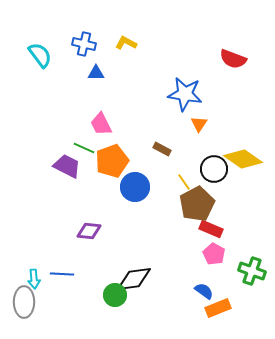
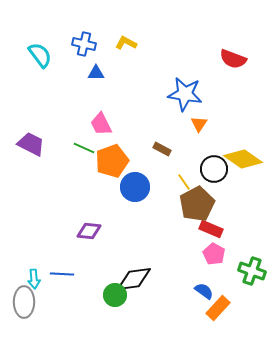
purple trapezoid: moved 36 px left, 22 px up
orange rectangle: rotated 25 degrees counterclockwise
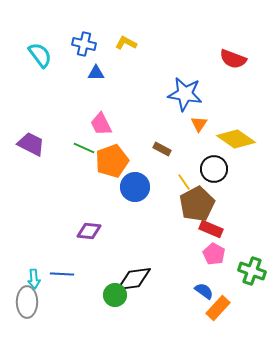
yellow diamond: moved 7 px left, 20 px up
gray ellipse: moved 3 px right
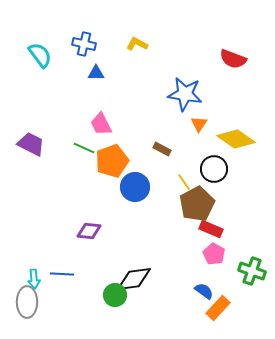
yellow L-shape: moved 11 px right, 1 px down
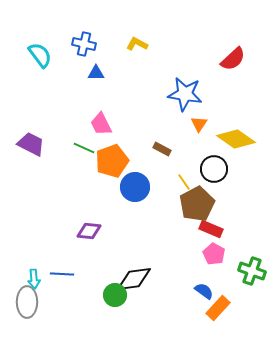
red semicircle: rotated 64 degrees counterclockwise
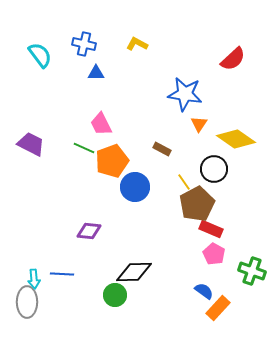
black diamond: moved 7 px up; rotated 6 degrees clockwise
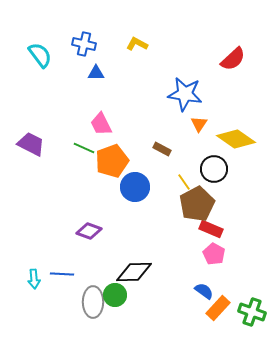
purple diamond: rotated 15 degrees clockwise
green cross: moved 41 px down
gray ellipse: moved 66 px right
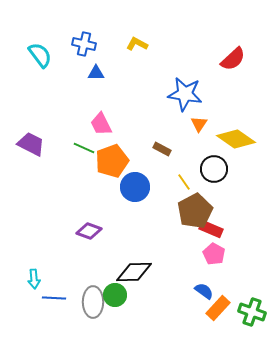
brown pentagon: moved 2 px left, 7 px down
blue line: moved 8 px left, 24 px down
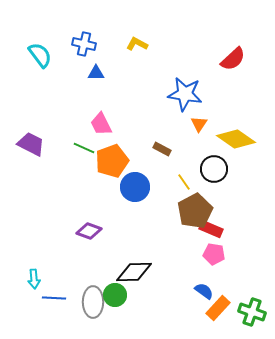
pink pentagon: rotated 20 degrees counterclockwise
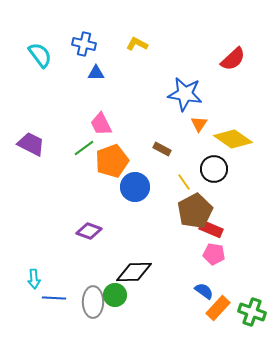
yellow diamond: moved 3 px left
green line: rotated 60 degrees counterclockwise
